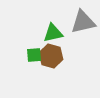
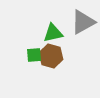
gray triangle: rotated 16 degrees counterclockwise
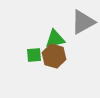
green triangle: moved 2 px right, 6 px down
brown hexagon: moved 3 px right
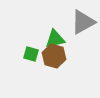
green square: moved 3 px left, 1 px up; rotated 21 degrees clockwise
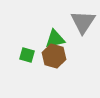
gray triangle: rotated 28 degrees counterclockwise
green square: moved 4 px left, 1 px down
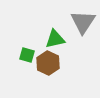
brown hexagon: moved 6 px left, 7 px down; rotated 10 degrees clockwise
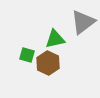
gray triangle: rotated 20 degrees clockwise
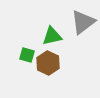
green triangle: moved 3 px left, 3 px up
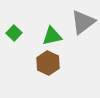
green square: moved 13 px left, 22 px up; rotated 28 degrees clockwise
